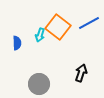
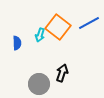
black arrow: moved 19 px left
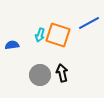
orange square: moved 8 px down; rotated 20 degrees counterclockwise
blue semicircle: moved 5 px left, 2 px down; rotated 96 degrees counterclockwise
black arrow: rotated 30 degrees counterclockwise
gray circle: moved 1 px right, 9 px up
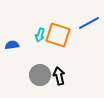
black arrow: moved 3 px left, 3 px down
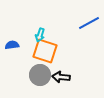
orange square: moved 13 px left, 16 px down
black arrow: moved 2 px right, 1 px down; rotated 72 degrees counterclockwise
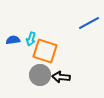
cyan arrow: moved 9 px left, 4 px down
blue semicircle: moved 1 px right, 5 px up
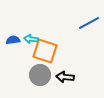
cyan arrow: rotated 80 degrees clockwise
black arrow: moved 4 px right
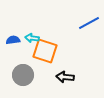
cyan arrow: moved 1 px right, 1 px up
gray circle: moved 17 px left
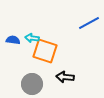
blue semicircle: rotated 16 degrees clockwise
gray circle: moved 9 px right, 9 px down
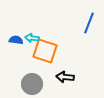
blue line: rotated 40 degrees counterclockwise
blue semicircle: moved 3 px right
